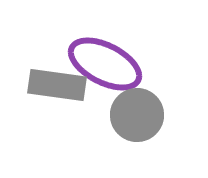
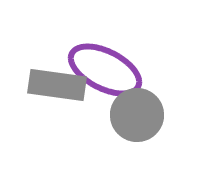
purple ellipse: moved 6 px down
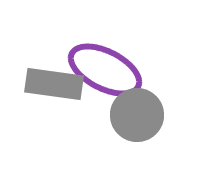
gray rectangle: moved 3 px left, 1 px up
